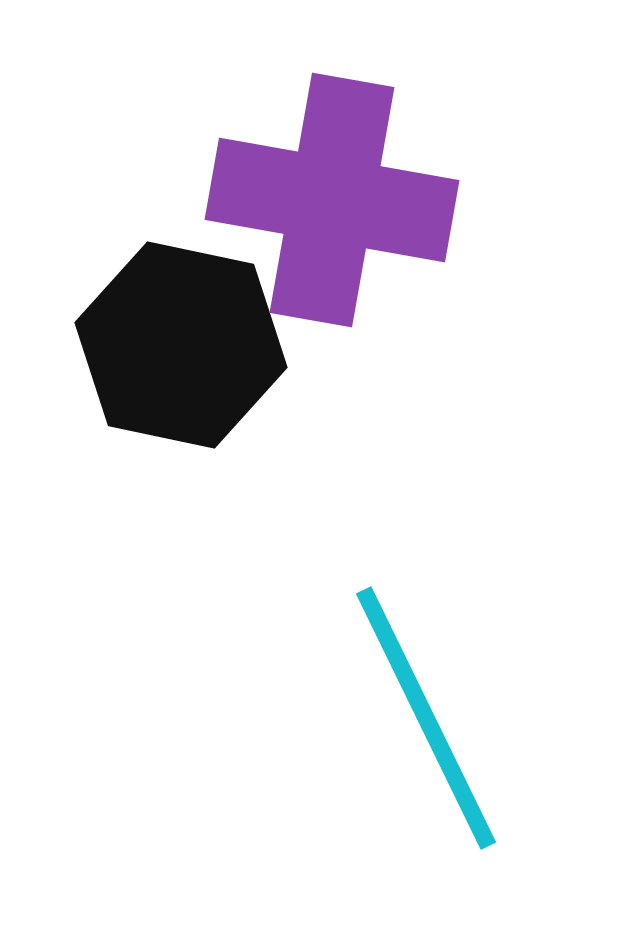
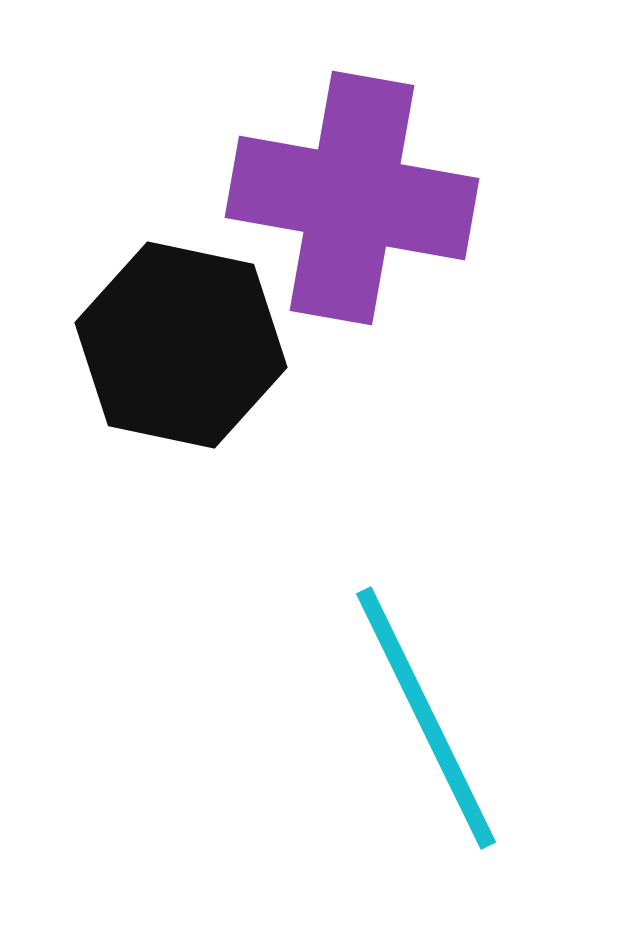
purple cross: moved 20 px right, 2 px up
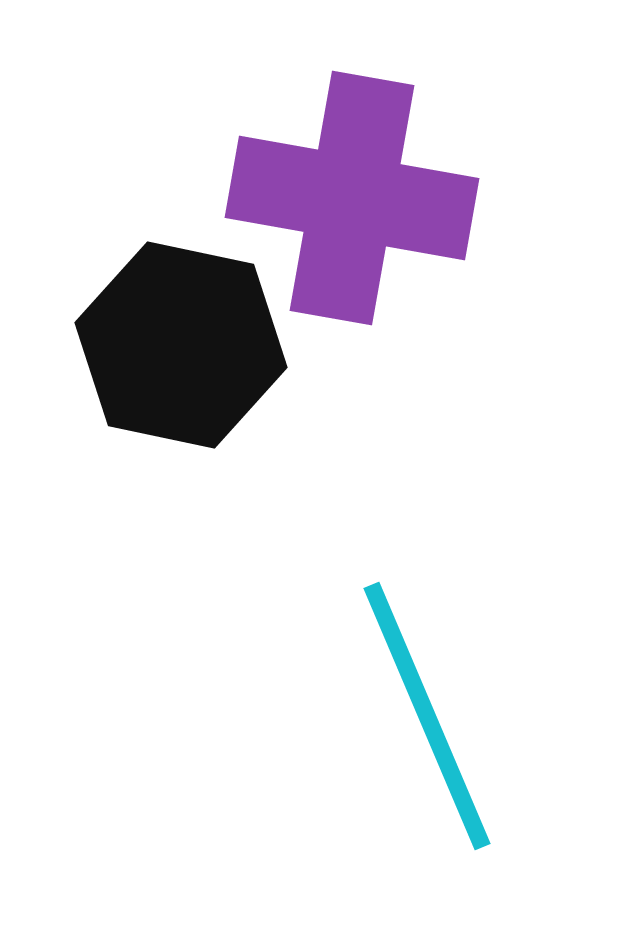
cyan line: moved 1 px right, 2 px up; rotated 3 degrees clockwise
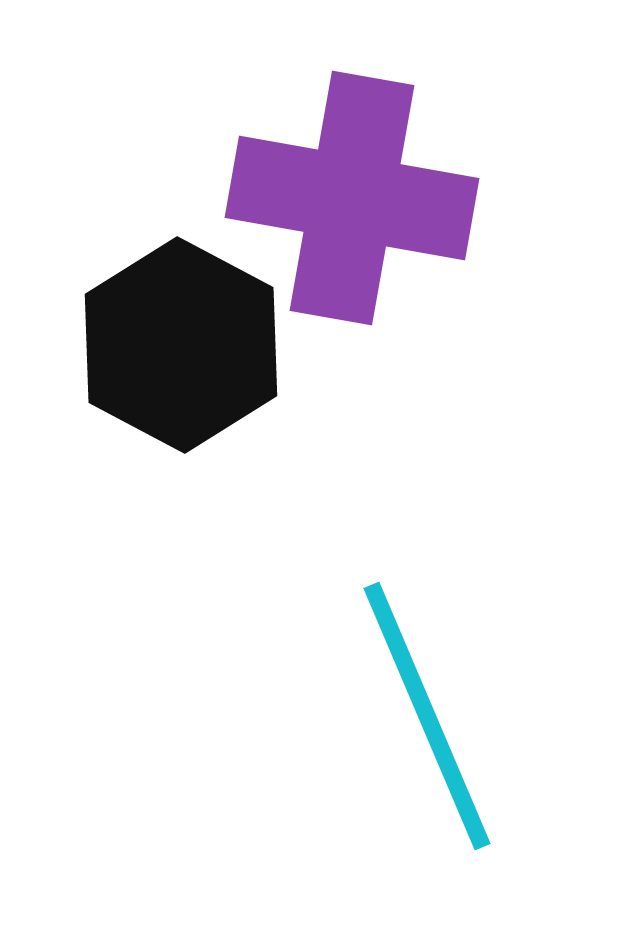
black hexagon: rotated 16 degrees clockwise
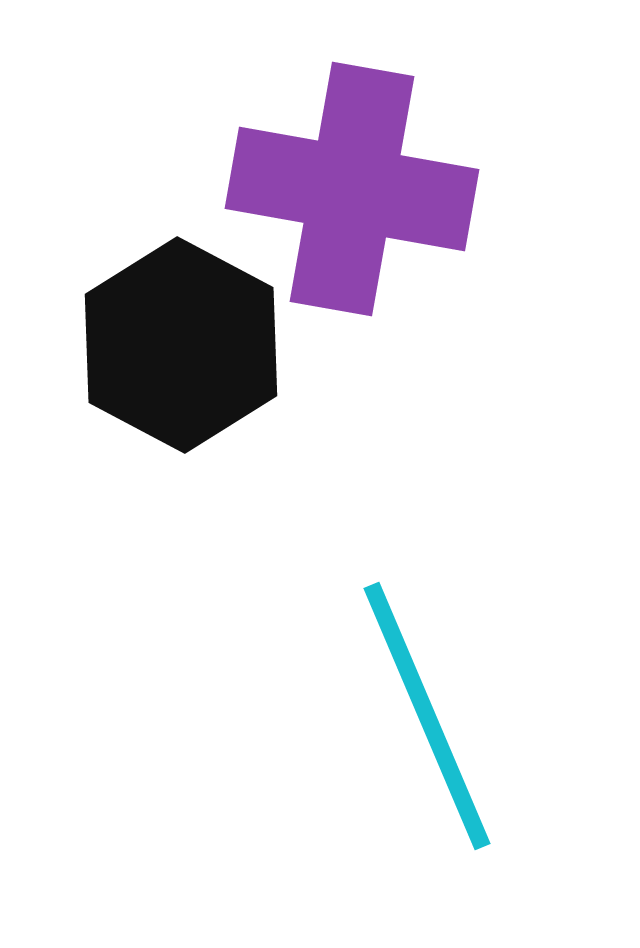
purple cross: moved 9 px up
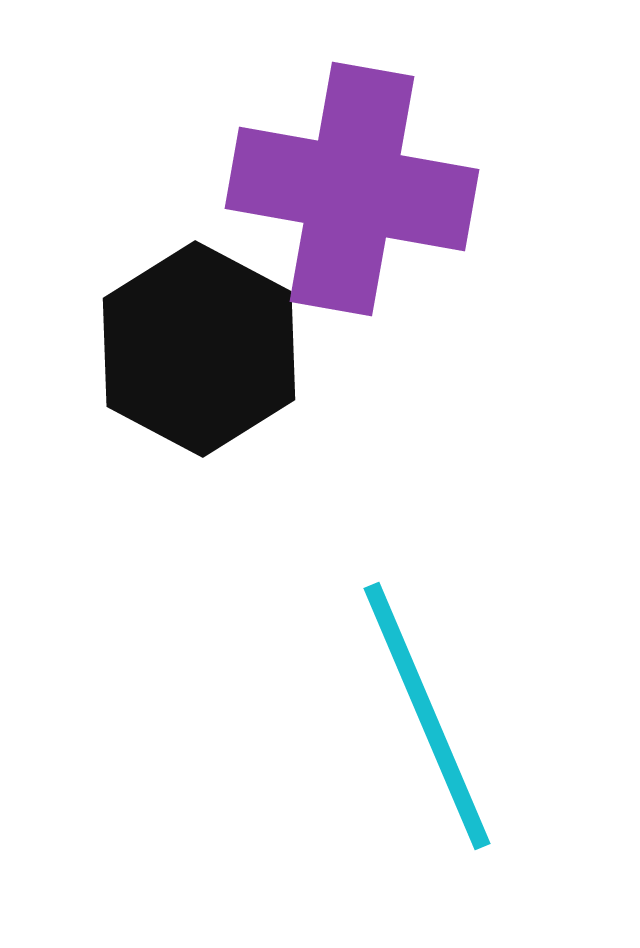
black hexagon: moved 18 px right, 4 px down
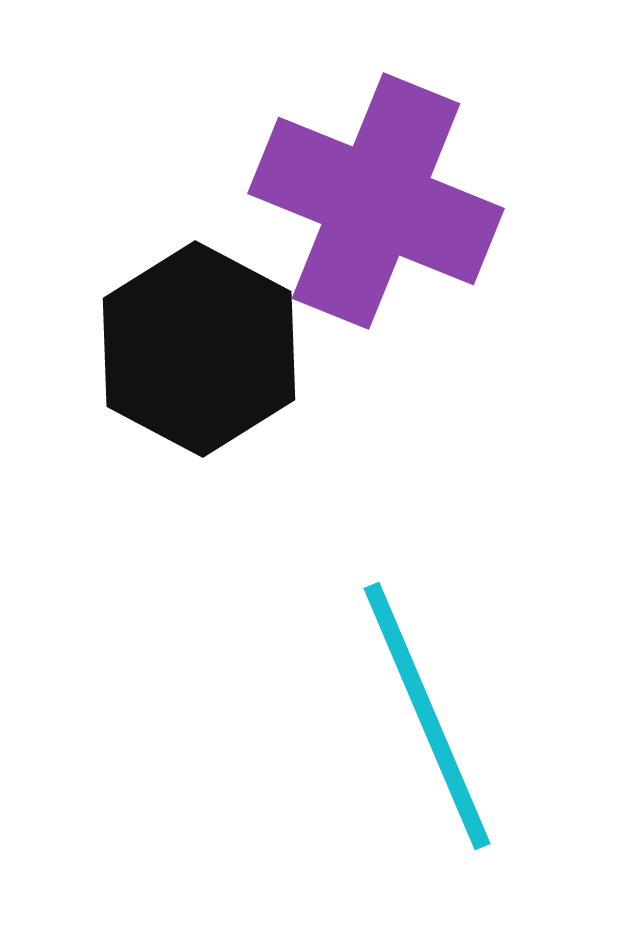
purple cross: moved 24 px right, 12 px down; rotated 12 degrees clockwise
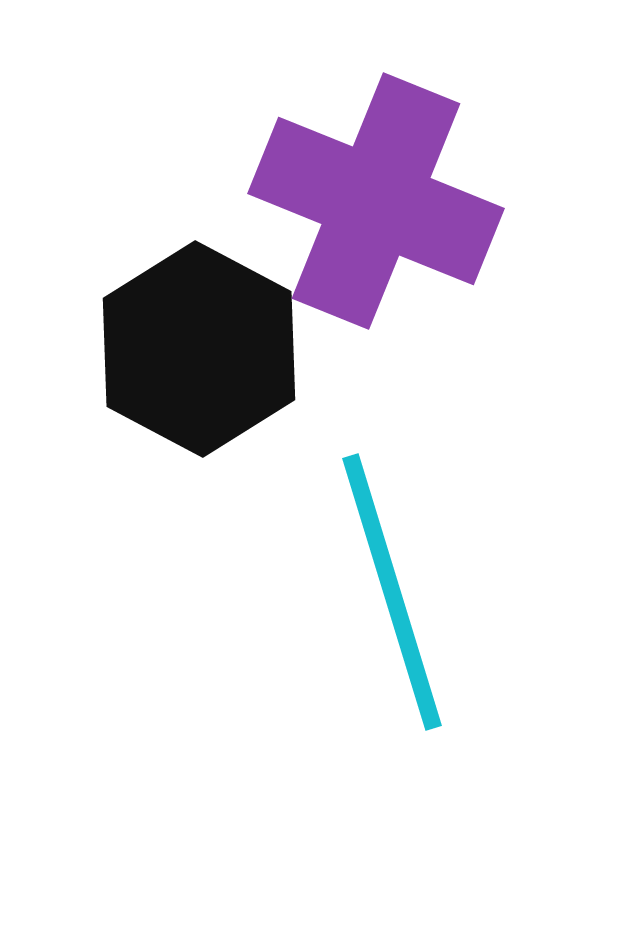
cyan line: moved 35 px left, 124 px up; rotated 6 degrees clockwise
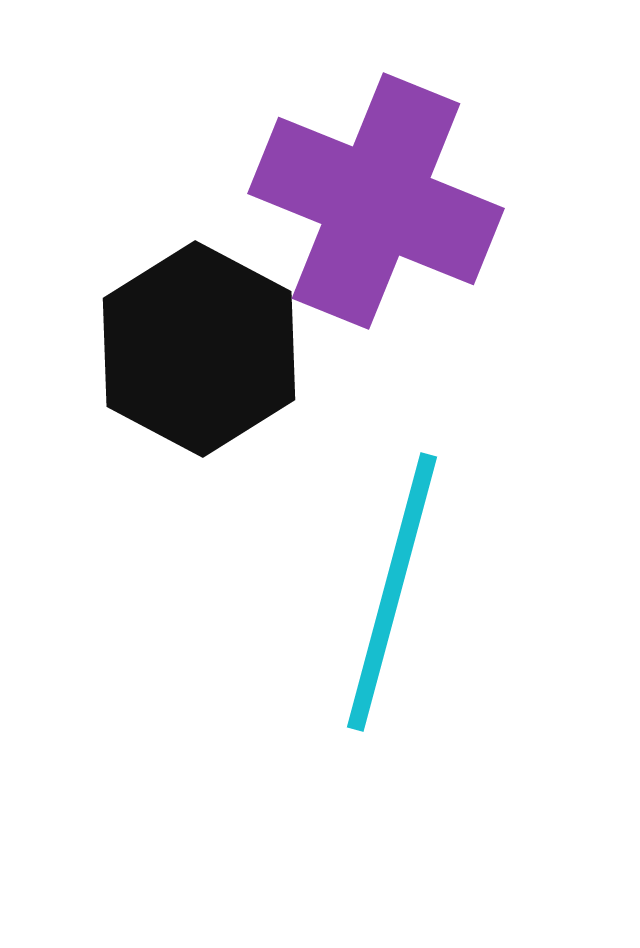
cyan line: rotated 32 degrees clockwise
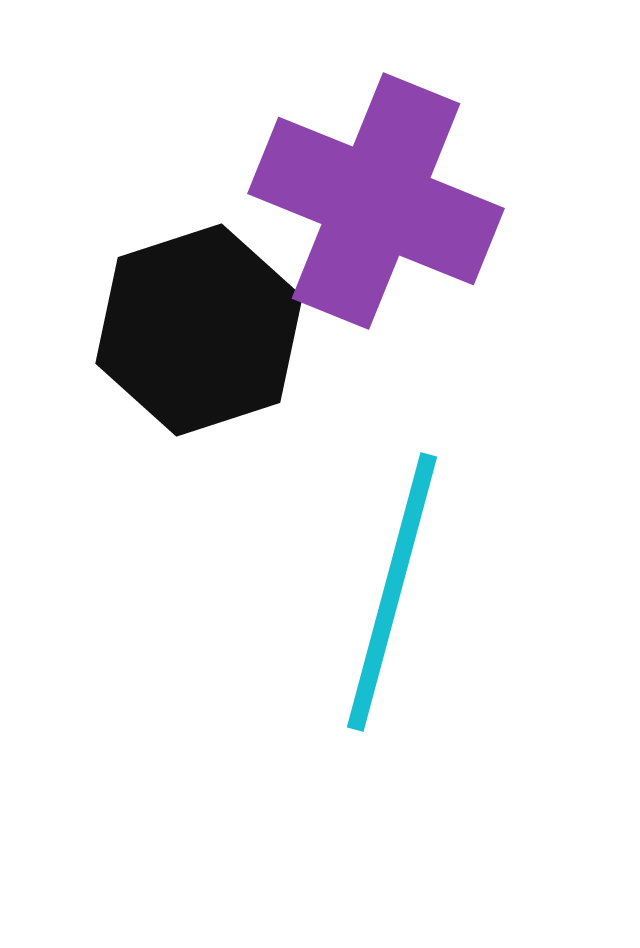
black hexagon: moved 19 px up; rotated 14 degrees clockwise
